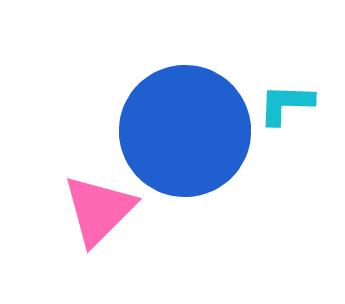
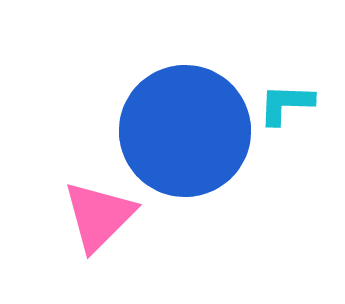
pink triangle: moved 6 px down
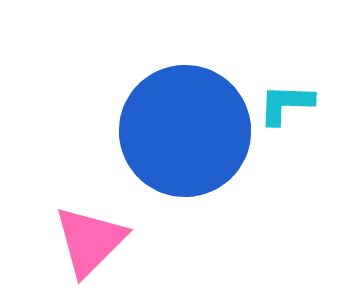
pink triangle: moved 9 px left, 25 px down
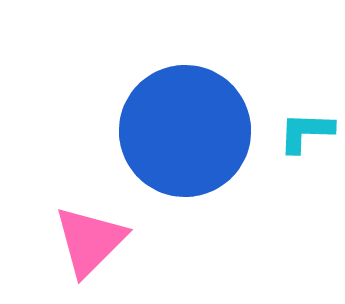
cyan L-shape: moved 20 px right, 28 px down
